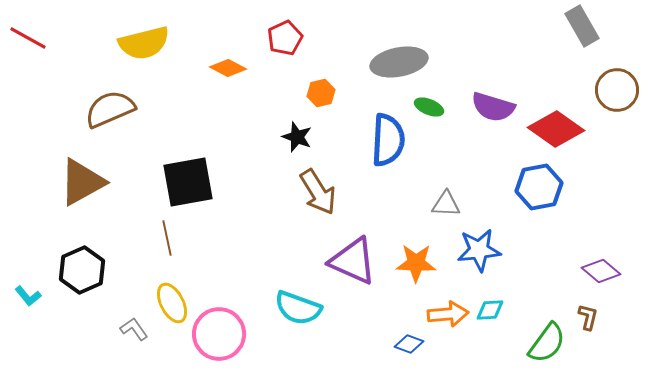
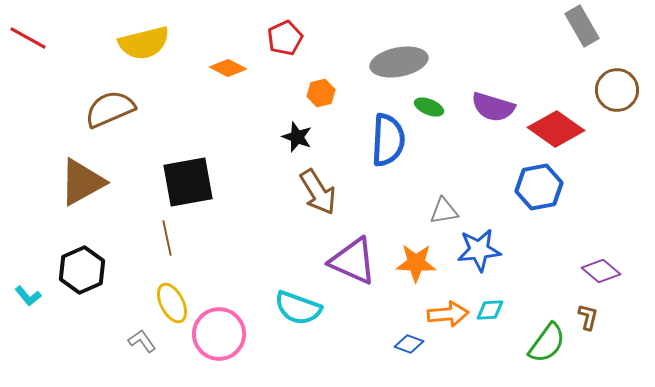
gray triangle: moved 2 px left, 7 px down; rotated 12 degrees counterclockwise
gray L-shape: moved 8 px right, 12 px down
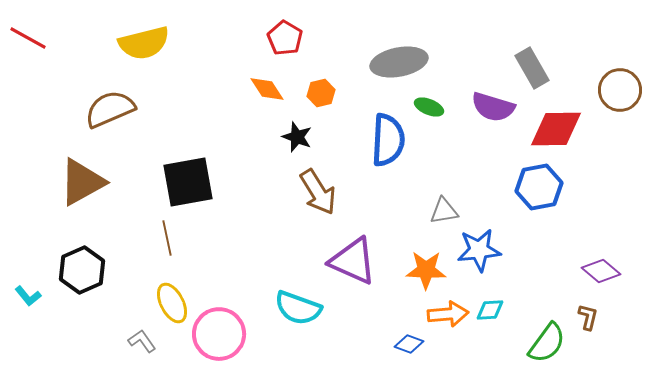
gray rectangle: moved 50 px left, 42 px down
red pentagon: rotated 16 degrees counterclockwise
orange diamond: moved 39 px right, 21 px down; rotated 30 degrees clockwise
brown circle: moved 3 px right
red diamond: rotated 36 degrees counterclockwise
orange star: moved 10 px right, 7 px down
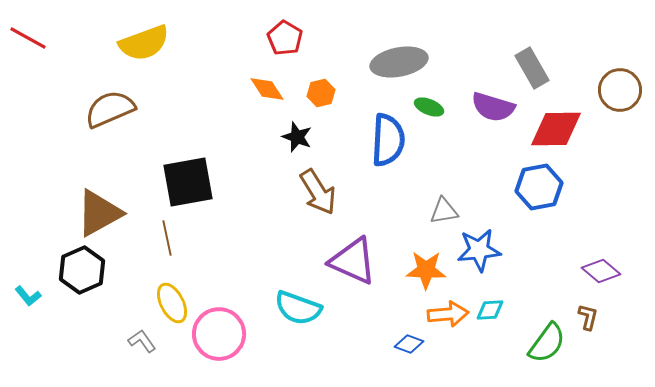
yellow semicircle: rotated 6 degrees counterclockwise
brown triangle: moved 17 px right, 31 px down
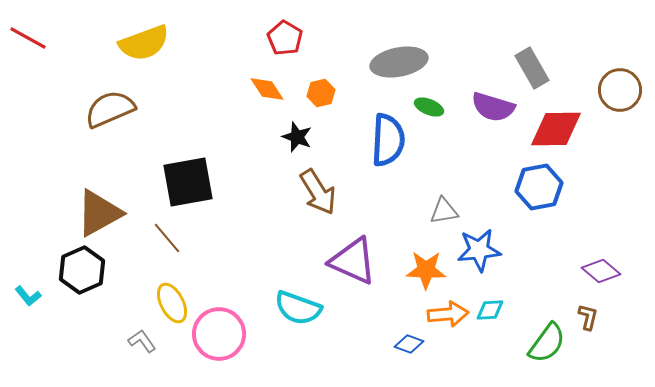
brown line: rotated 28 degrees counterclockwise
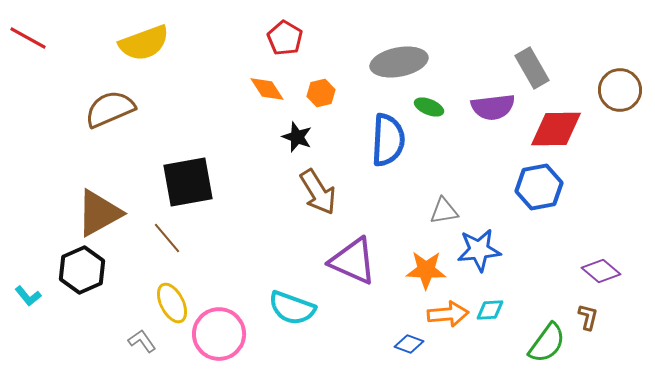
purple semicircle: rotated 24 degrees counterclockwise
cyan semicircle: moved 6 px left
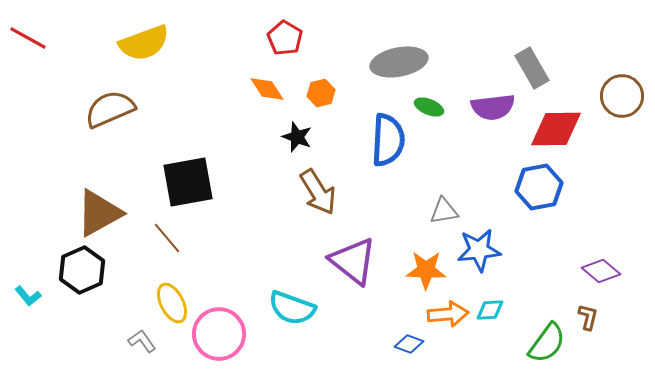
brown circle: moved 2 px right, 6 px down
purple triangle: rotated 14 degrees clockwise
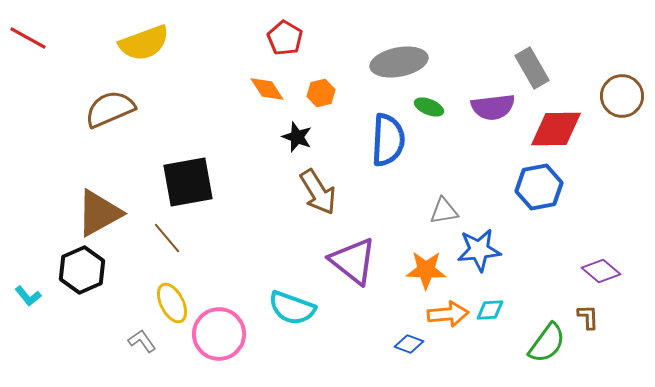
brown L-shape: rotated 16 degrees counterclockwise
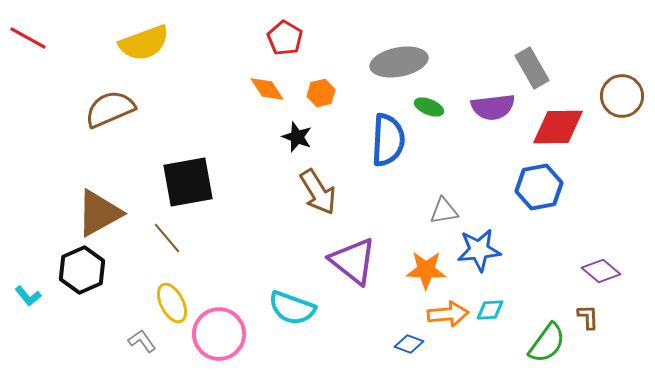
red diamond: moved 2 px right, 2 px up
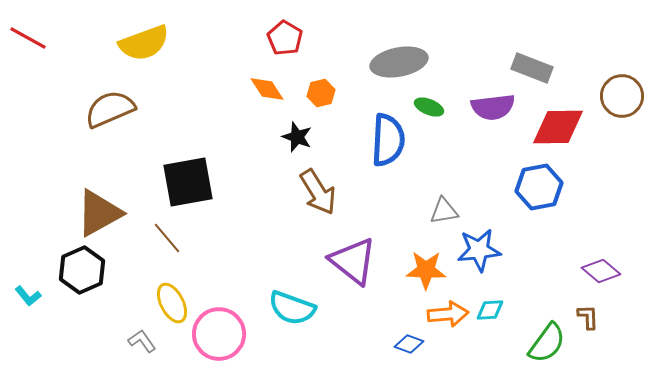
gray rectangle: rotated 39 degrees counterclockwise
